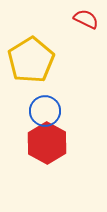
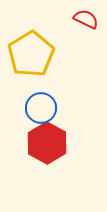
yellow pentagon: moved 6 px up
blue circle: moved 4 px left, 3 px up
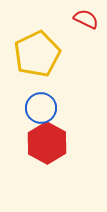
yellow pentagon: moved 6 px right; rotated 6 degrees clockwise
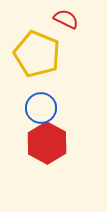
red semicircle: moved 20 px left
yellow pentagon: rotated 24 degrees counterclockwise
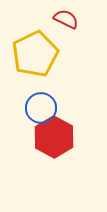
yellow pentagon: moved 2 px left; rotated 24 degrees clockwise
red hexagon: moved 7 px right, 6 px up
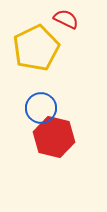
yellow pentagon: moved 1 px right, 6 px up
red hexagon: rotated 15 degrees counterclockwise
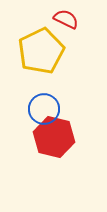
yellow pentagon: moved 5 px right, 3 px down
blue circle: moved 3 px right, 1 px down
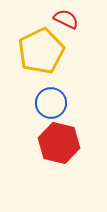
blue circle: moved 7 px right, 6 px up
red hexagon: moved 5 px right, 6 px down
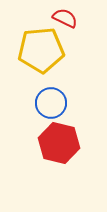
red semicircle: moved 1 px left, 1 px up
yellow pentagon: moved 1 px up; rotated 21 degrees clockwise
